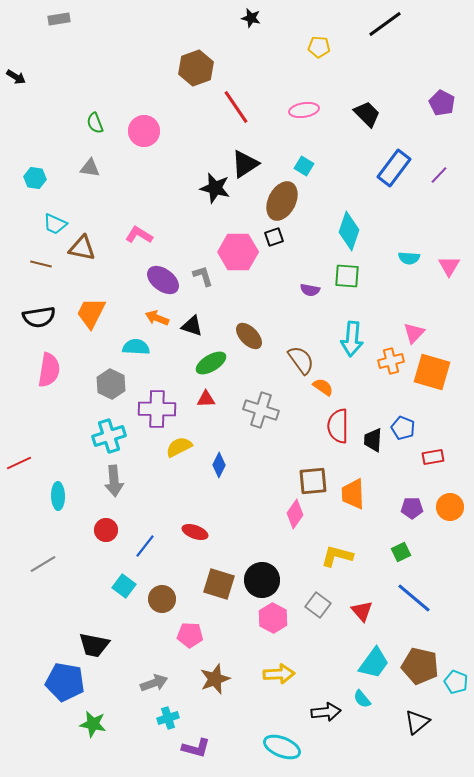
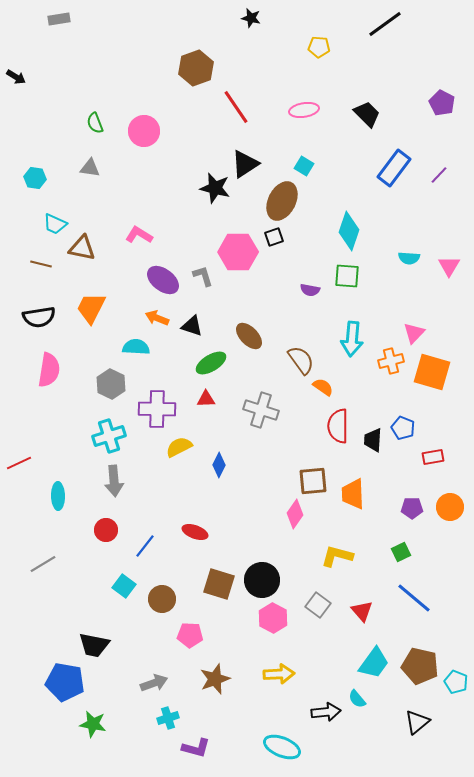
orange trapezoid at (91, 313): moved 5 px up
cyan semicircle at (362, 699): moved 5 px left
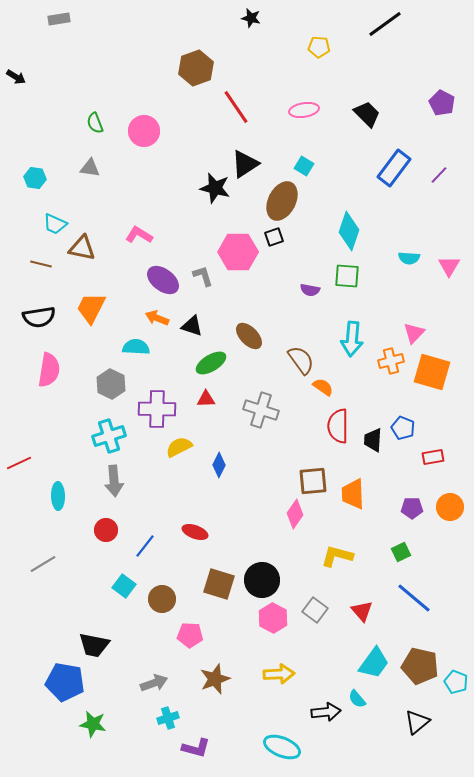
gray square at (318, 605): moved 3 px left, 5 px down
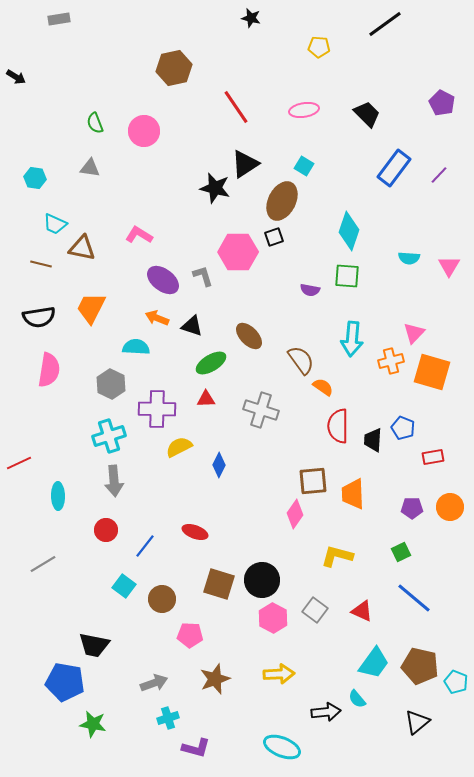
brown hexagon at (196, 68): moved 22 px left; rotated 8 degrees clockwise
red triangle at (362, 611): rotated 25 degrees counterclockwise
